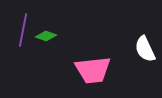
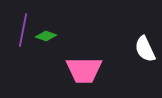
pink trapezoid: moved 9 px left; rotated 6 degrees clockwise
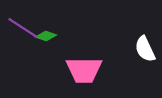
purple line: moved 2 px up; rotated 68 degrees counterclockwise
